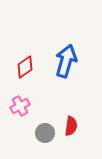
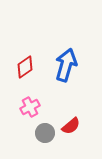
blue arrow: moved 4 px down
pink cross: moved 10 px right, 1 px down
red semicircle: rotated 42 degrees clockwise
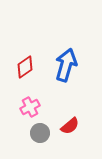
red semicircle: moved 1 px left
gray circle: moved 5 px left
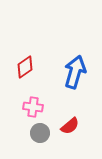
blue arrow: moved 9 px right, 7 px down
pink cross: moved 3 px right; rotated 36 degrees clockwise
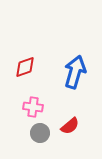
red diamond: rotated 15 degrees clockwise
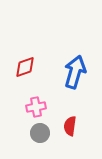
pink cross: moved 3 px right; rotated 18 degrees counterclockwise
red semicircle: rotated 138 degrees clockwise
